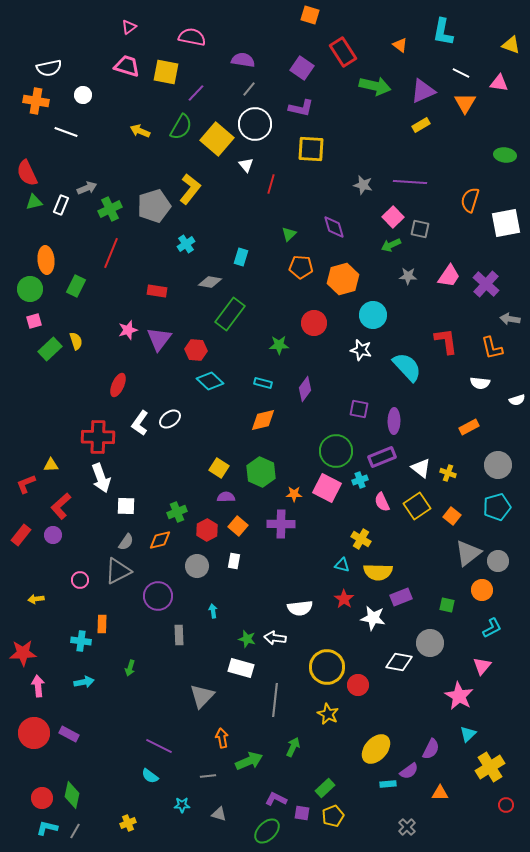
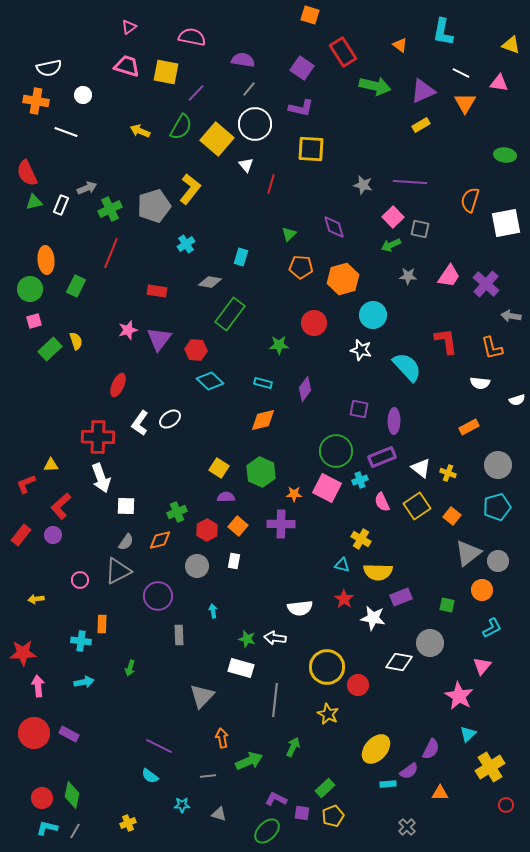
gray arrow at (510, 319): moved 1 px right, 3 px up
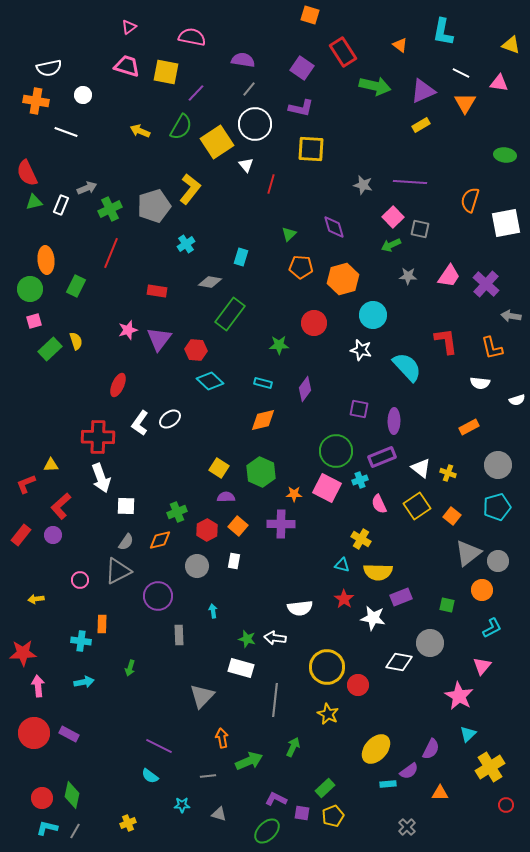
yellow square at (217, 139): moved 3 px down; rotated 16 degrees clockwise
pink semicircle at (382, 502): moved 3 px left, 2 px down
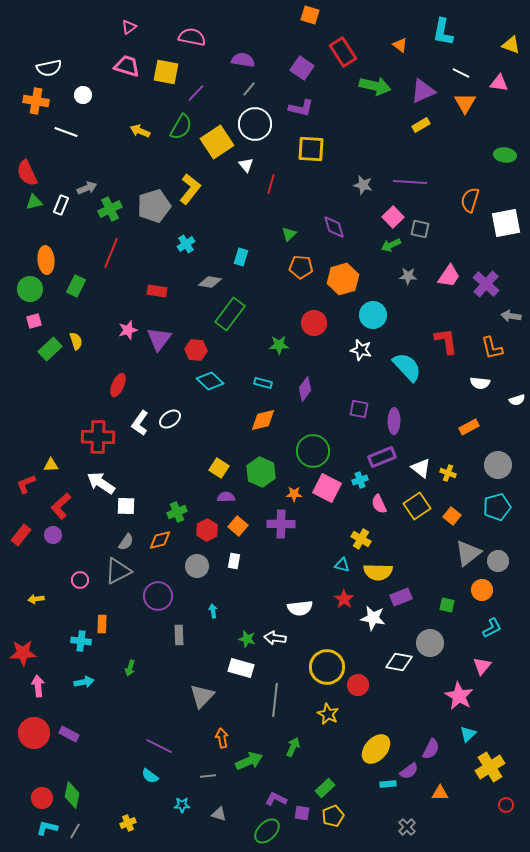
green circle at (336, 451): moved 23 px left
white arrow at (101, 478): moved 5 px down; rotated 144 degrees clockwise
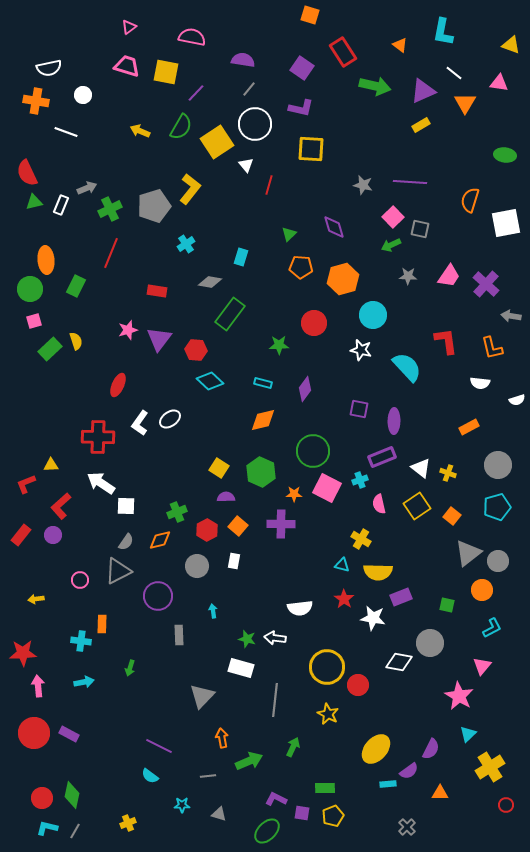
white line at (461, 73): moved 7 px left; rotated 12 degrees clockwise
red line at (271, 184): moved 2 px left, 1 px down
pink semicircle at (379, 504): rotated 12 degrees clockwise
green rectangle at (325, 788): rotated 42 degrees clockwise
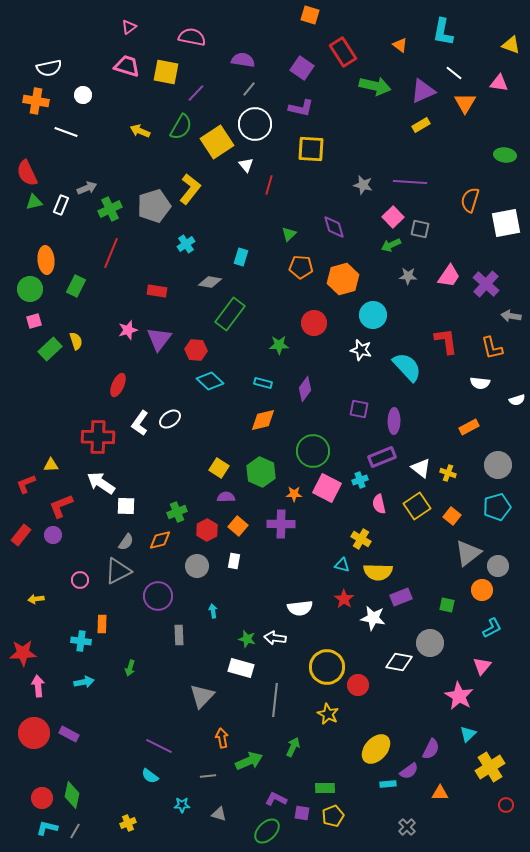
red L-shape at (61, 506): rotated 20 degrees clockwise
gray circle at (498, 561): moved 5 px down
